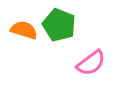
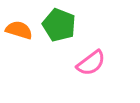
orange semicircle: moved 5 px left
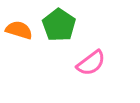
green pentagon: rotated 12 degrees clockwise
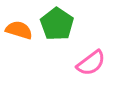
green pentagon: moved 2 px left, 1 px up
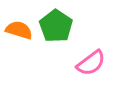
green pentagon: moved 1 px left, 2 px down
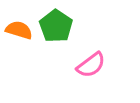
pink semicircle: moved 2 px down
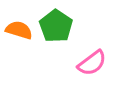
pink semicircle: moved 1 px right, 2 px up
